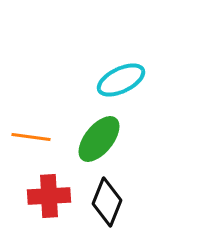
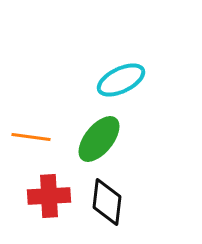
black diamond: rotated 15 degrees counterclockwise
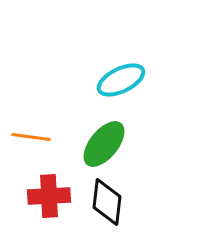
green ellipse: moved 5 px right, 5 px down
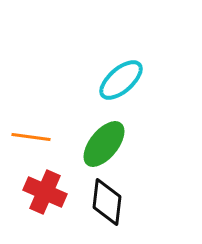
cyan ellipse: rotated 15 degrees counterclockwise
red cross: moved 4 px left, 4 px up; rotated 27 degrees clockwise
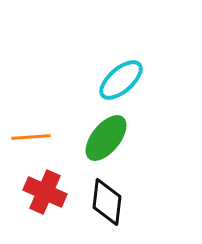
orange line: rotated 12 degrees counterclockwise
green ellipse: moved 2 px right, 6 px up
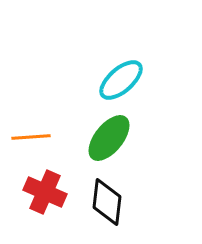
green ellipse: moved 3 px right
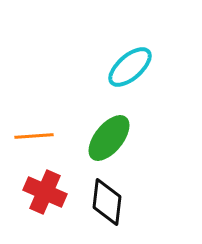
cyan ellipse: moved 9 px right, 13 px up
orange line: moved 3 px right, 1 px up
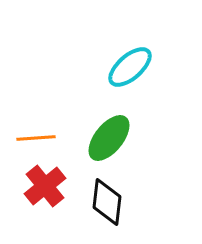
orange line: moved 2 px right, 2 px down
red cross: moved 6 px up; rotated 27 degrees clockwise
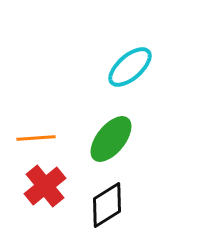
green ellipse: moved 2 px right, 1 px down
black diamond: moved 3 px down; rotated 51 degrees clockwise
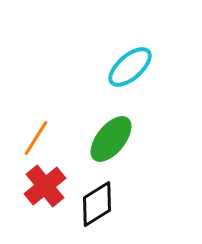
orange line: rotated 54 degrees counterclockwise
black diamond: moved 10 px left, 1 px up
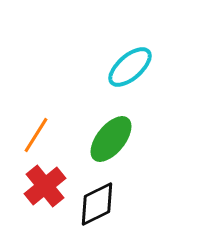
orange line: moved 3 px up
black diamond: rotated 6 degrees clockwise
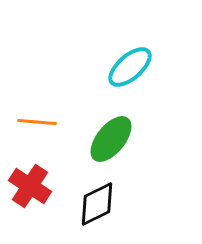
orange line: moved 1 px right, 13 px up; rotated 63 degrees clockwise
red cross: moved 15 px left; rotated 18 degrees counterclockwise
